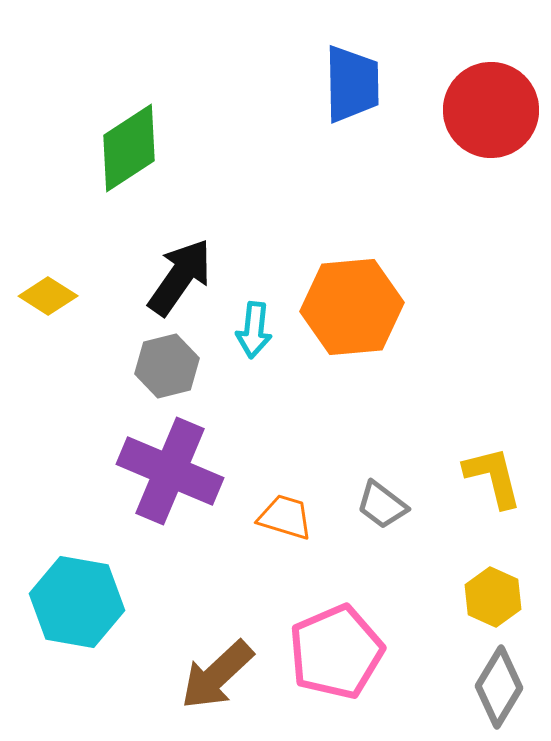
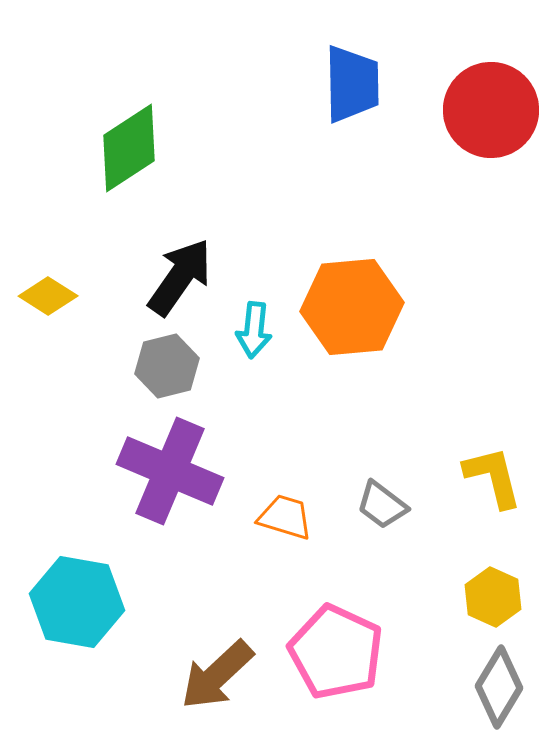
pink pentagon: rotated 24 degrees counterclockwise
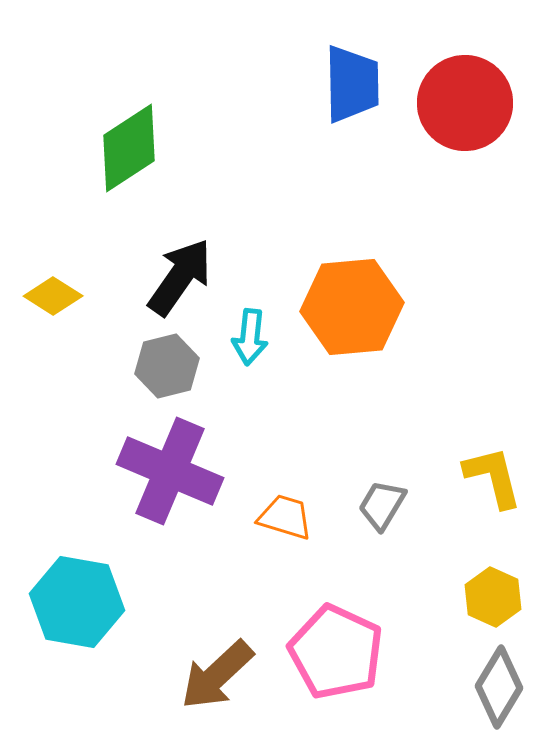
red circle: moved 26 px left, 7 px up
yellow diamond: moved 5 px right
cyan arrow: moved 4 px left, 7 px down
gray trapezoid: rotated 84 degrees clockwise
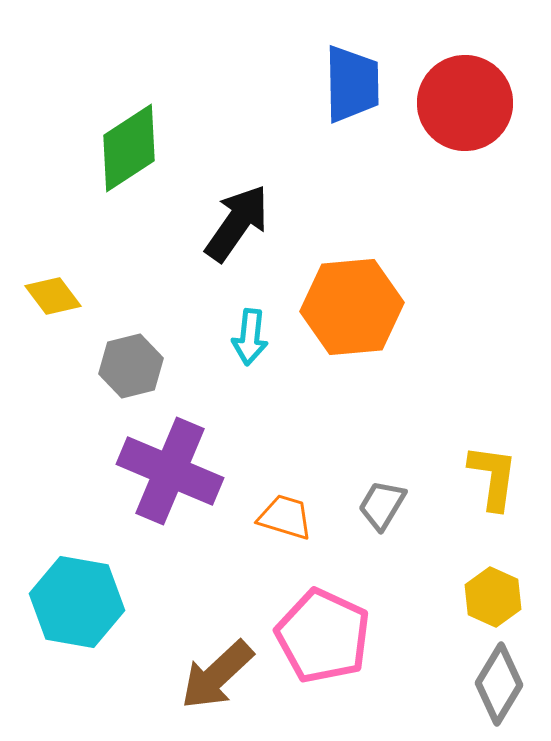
black arrow: moved 57 px right, 54 px up
yellow diamond: rotated 20 degrees clockwise
gray hexagon: moved 36 px left
yellow L-shape: rotated 22 degrees clockwise
pink pentagon: moved 13 px left, 16 px up
gray diamond: moved 3 px up
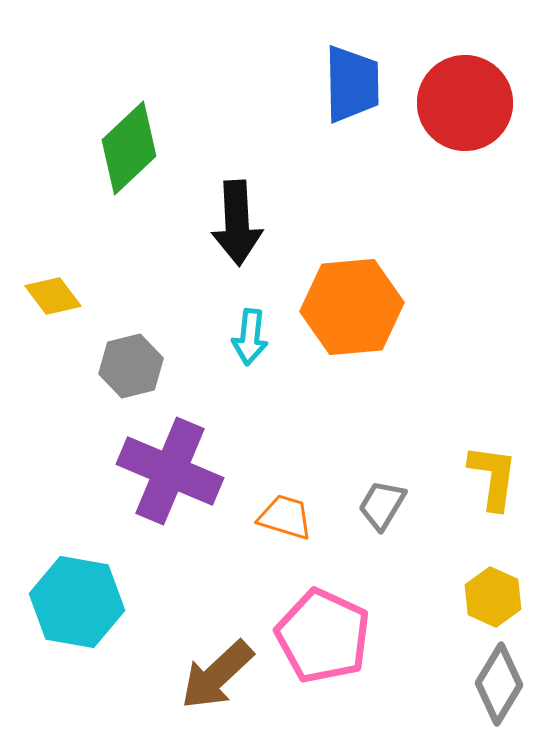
green diamond: rotated 10 degrees counterclockwise
black arrow: rotated 142 degrees clockwise
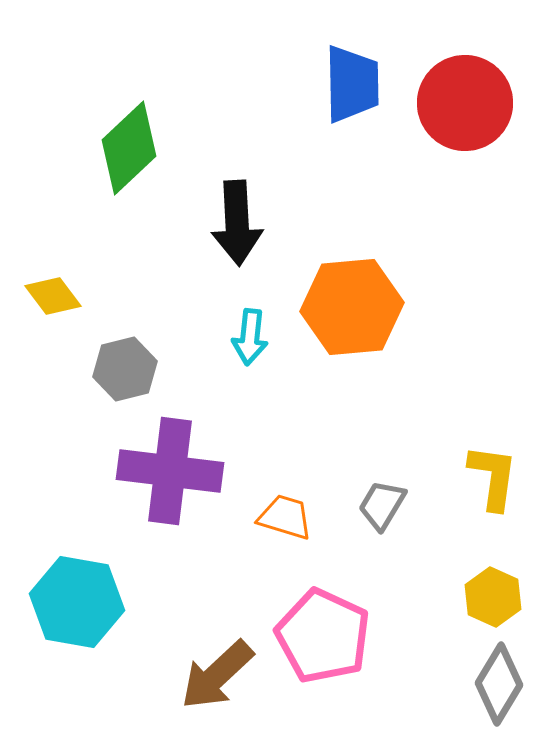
gray hexagon: moved 6 px left, 3 px down
purple cross: rotated 16 degrees counterclockwise
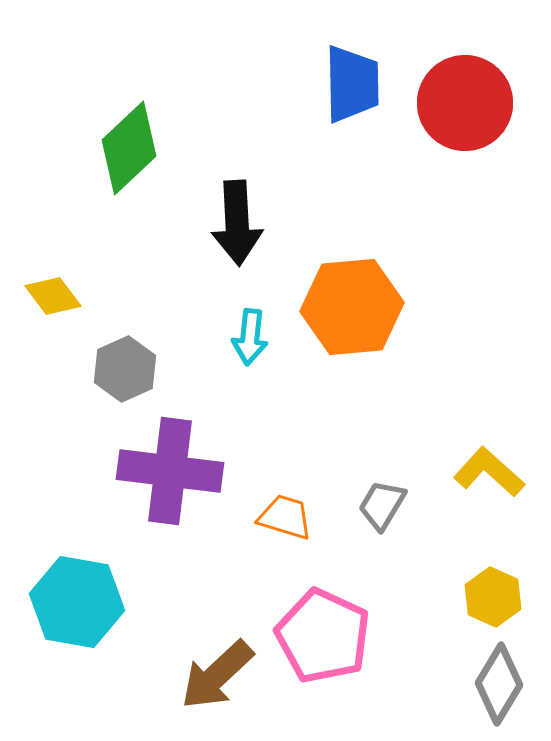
gray hexagon: rotated 10 degrees counterclockwise
yellow L-shape: moved 4 px left, 5 px up; rotated 56 degrees counterclockwise
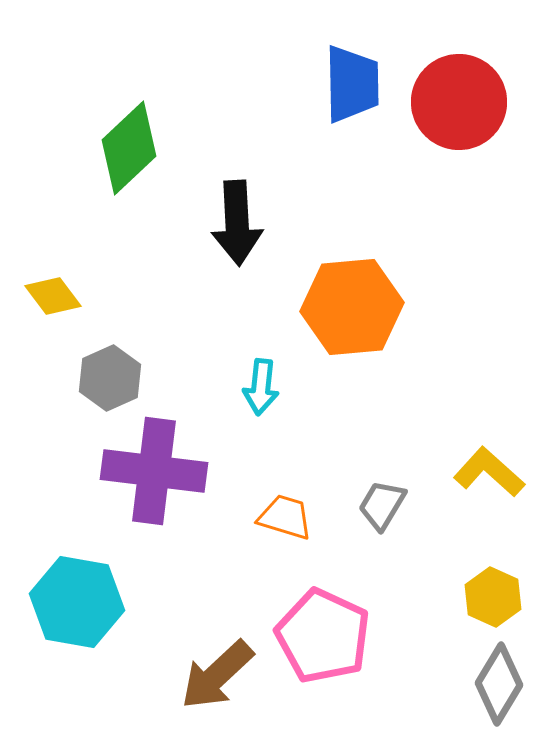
red circle: moved 6 px left, 1 px up
cyan arrow: moved 11 px right, 50 px down
gray hexagon: moved 15 px left, 9 px down
purple cross: moved 16 px left
